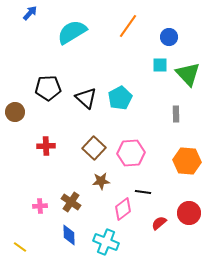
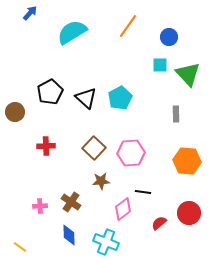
black pentagon: moved 2 px right, 4 px down; rotated 25 degrees counterclockwise
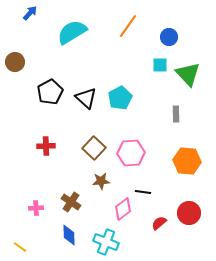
brown circle: moved 50 px up
pink cross: moved 4 px left, 2 px down
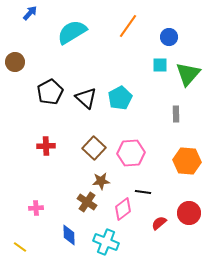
green triangle: rotated 24 degrees clockwise
brown cross: moved 16 px right
